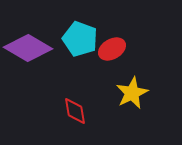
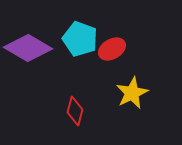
red diamond: rotated 24 degrees clockwise
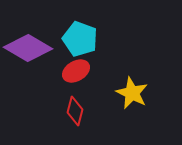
red ellipse: moved 36 px left, 22 px down
yellow star: rotated 20 degrees counterclockwise
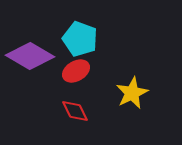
purple diamond: moved 2 px right, 8 px down
yellow star: rotated 20 degrees clockwise
red diamond: rotated 40 degrees counterclockwise
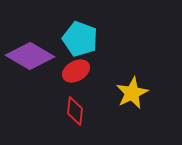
red diamond: rotated 32 degrees clockwise
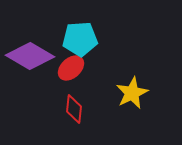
cyan pentagon: rotated 24 degrees counterclockwise
red ellipse: moved 5 px left, 3 px up; rotated 12 degrees counterclockwise
red diamond: moved 1 px left, 2 px up
